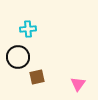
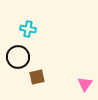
cyan cross: rotated 14 degrees clockwise
pink triangle: moved 7 px right
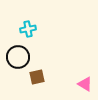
cyan cross: rotated 21 degrees counterclockwise
pink triangle: rotated 35 degrees counterclockwise
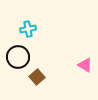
brown square: rotated 28 degrees counterclockwise
pink triangle: moved 19 px up
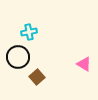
cyan cross: moved 1 px right, 3 px down
pink triangle: moved 1 px left, 1 px up
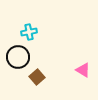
pink triangle: moved 1 px left, 6 px down
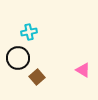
black circle: moved 1 px down
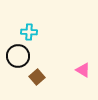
cyan cross: rotated 14 degrees clockwise
black circle: moved 2 px up
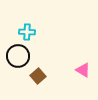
cyan cross: moved 2 px left
brown square: moved 1 px right, 1 px up
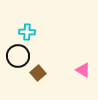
brown square: moved 3 px up
